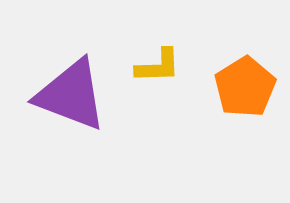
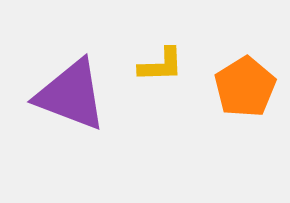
yellow L-shape: moved 3 px right, 1 px up
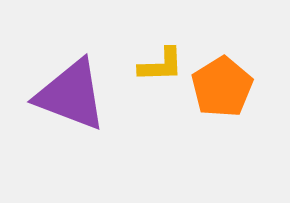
orange pentagon: moved 23 px left
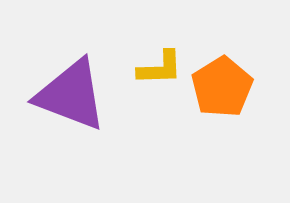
yellow L-shape: moved 1 px left, 3 px down
